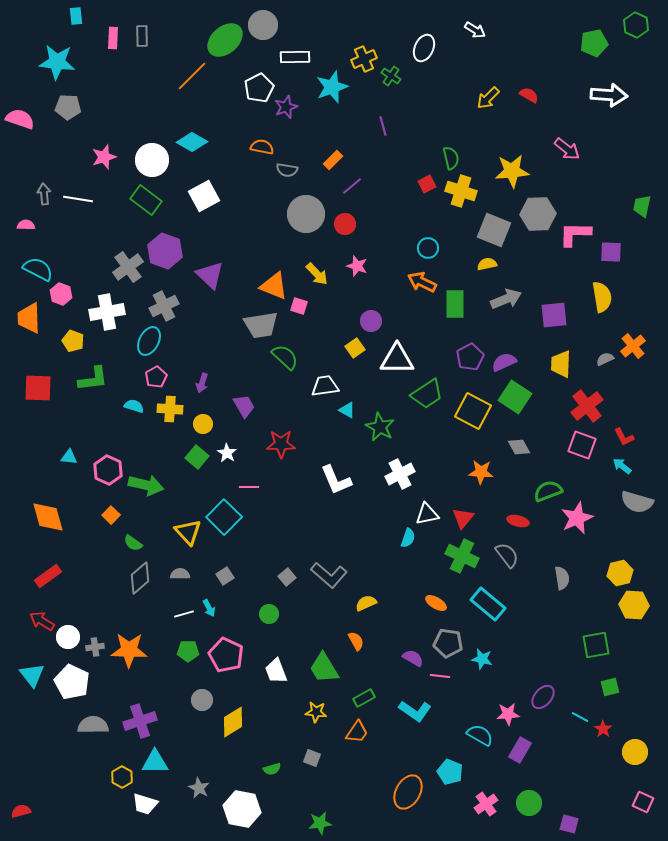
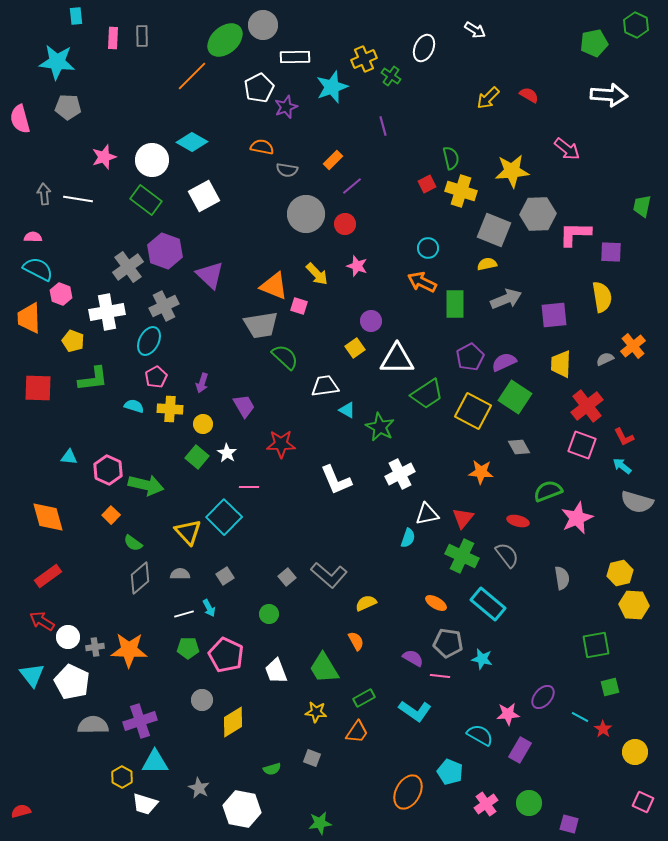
pink semicircle at (20, 119): rotated 124 degrees counterclockwise
pink semicircle at (26, 225): moved 7 px right, 12 px down
green pentagon at (188, 651): moved 3 px up
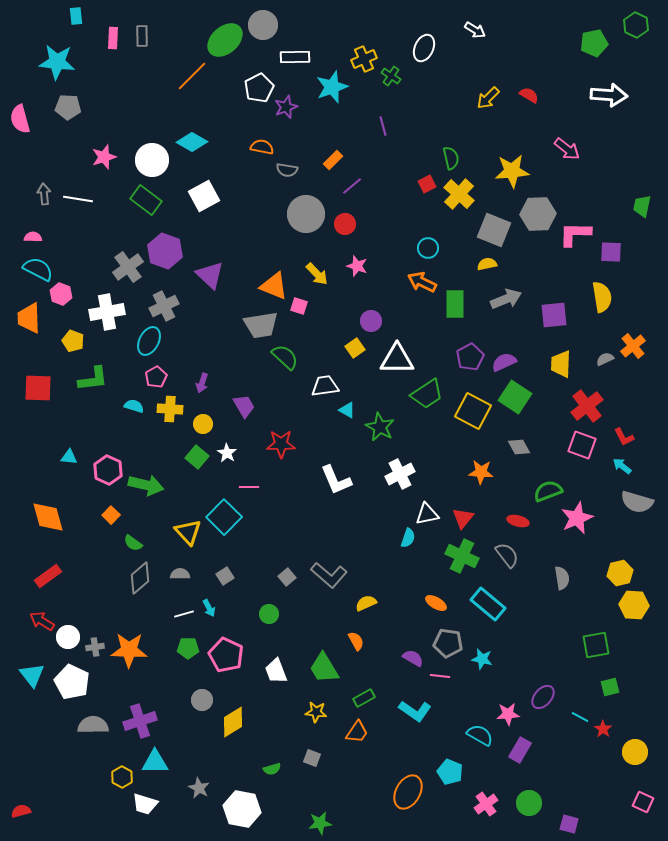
yellow cross at (461, 191): moved 2 px left, 3 px down; rotated 24 degrees clockwise
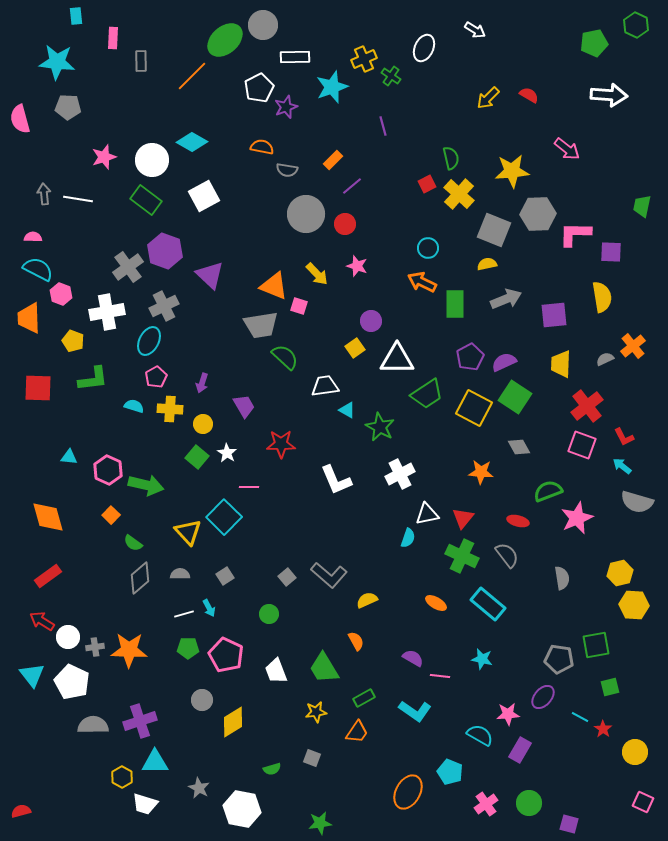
gray rectangle at (142, 36): moved 1 px left, 25 px down
yellow square at (473, 411): moved 1 px right, 3 px up
yellow semicircle at (366, 603): moved 1 px right, 3 px up
gray pentagon at (448, 643): moved 111 px right, 16 px down
yellow star at (316, 712): rotated 15 degrees counterclockwise
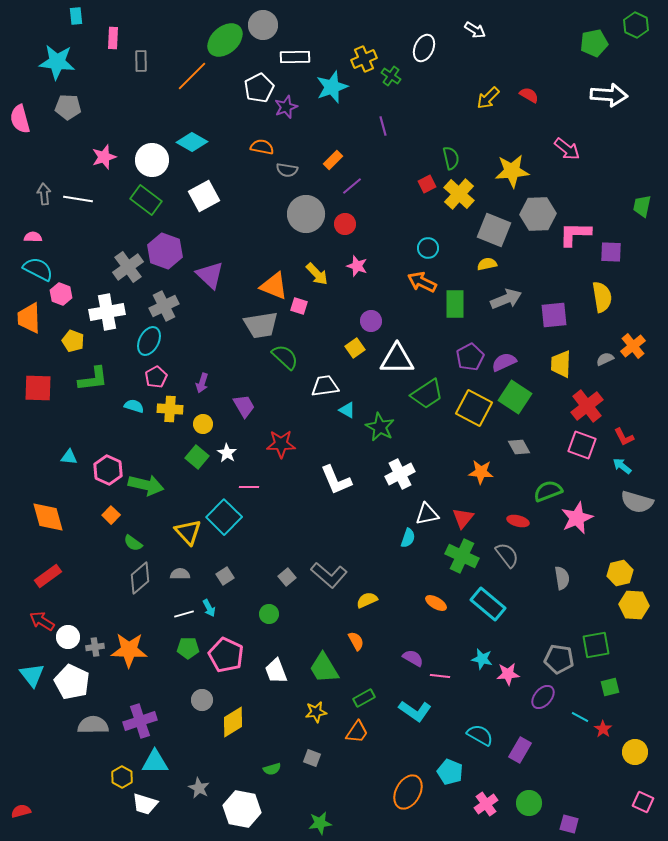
pink star at (508, 714): moved 40 px up
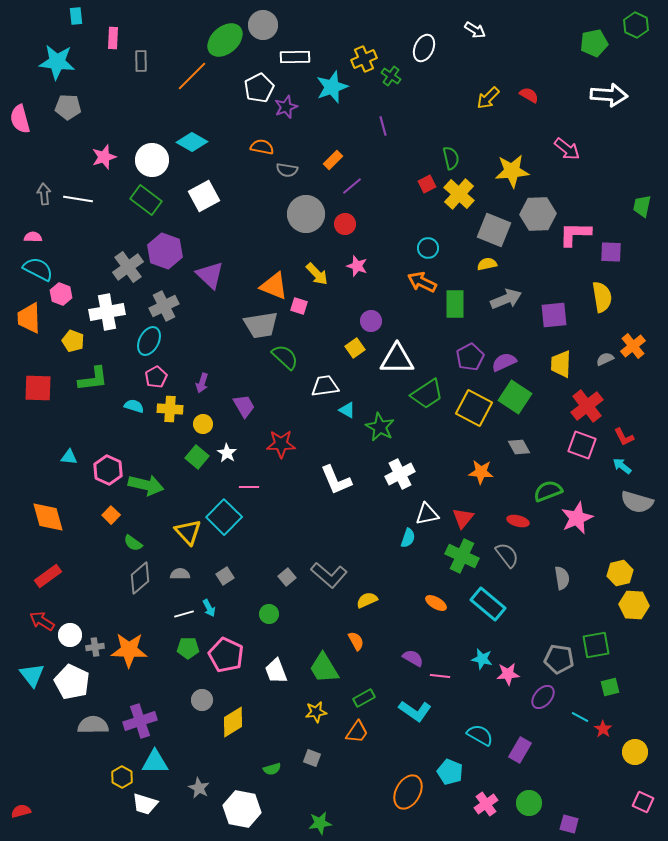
white circle at (68, 637): moved 2 px right, 2 px up
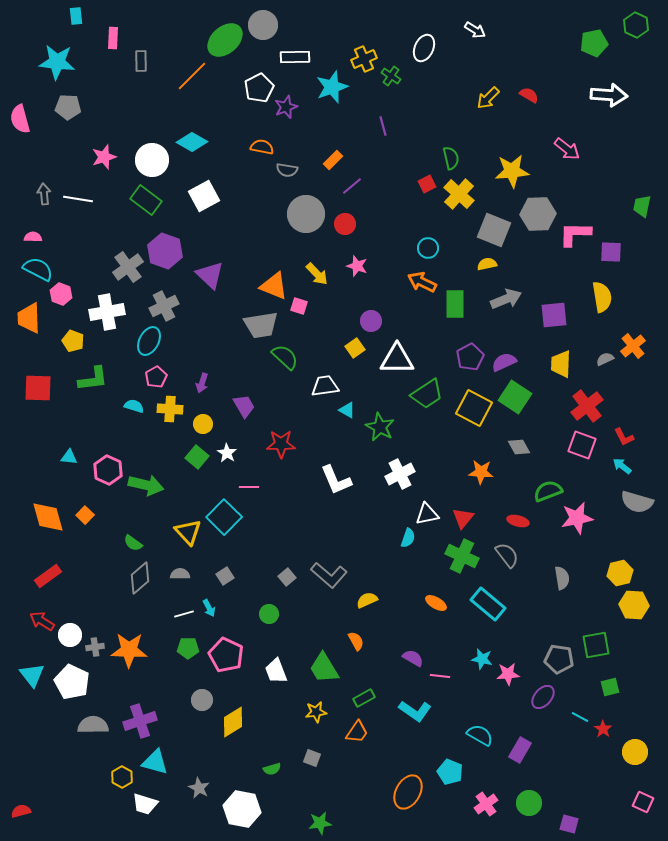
orange square at (111, 515): moved 26 px left
pink star at (577, 518): rotated 12 degrees clockwise
cyan triangle at (155, 762): rotated 16 degrees clockwise
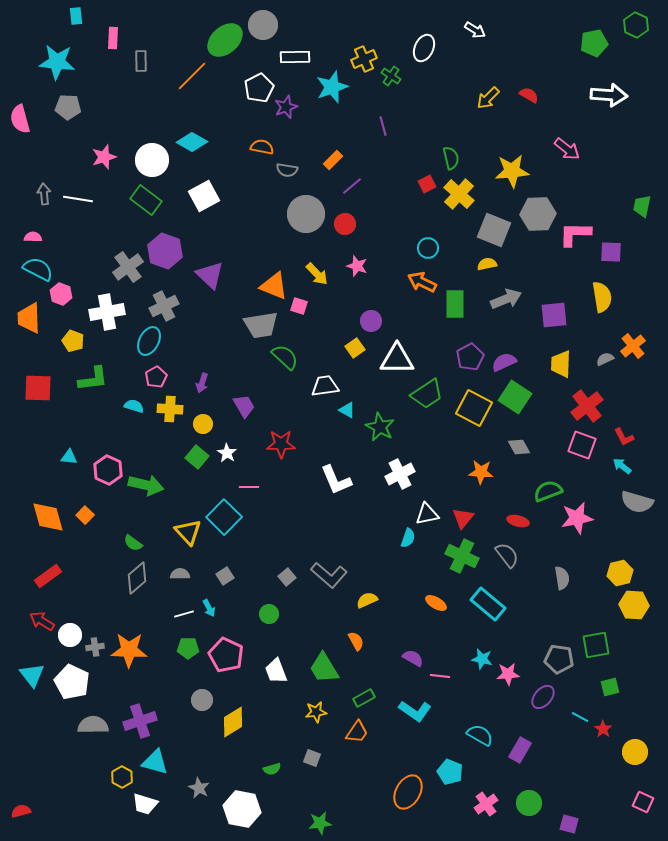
gray diamond at (140, 578): moved 3 px left
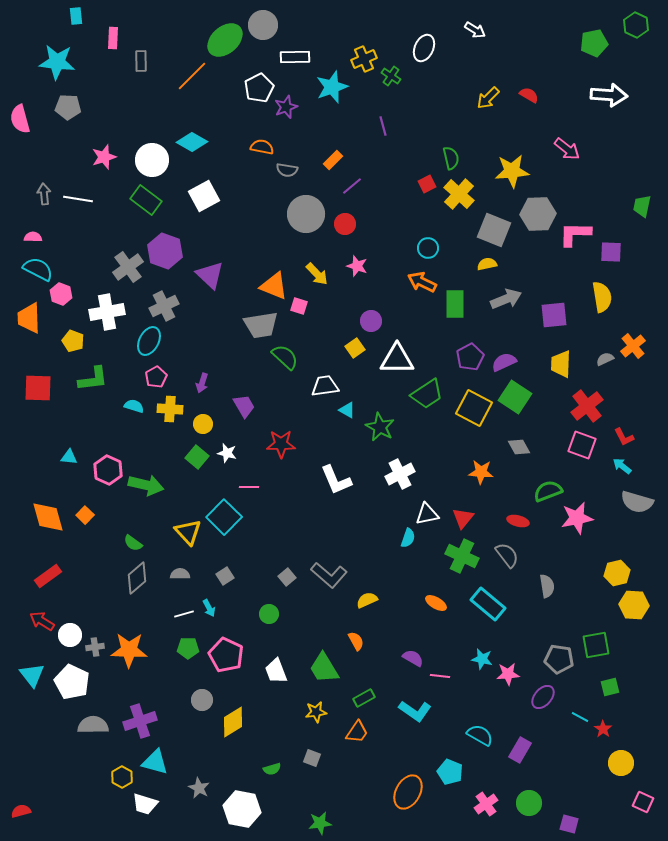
white star at (227, 453): rotated 18 degrees counterclockwise
yellow hexagon at (620, 573): moved 3 px left
gray semicircle at (562, 578): moved 15 px left, 8 px down
yellow circle at (635, 752): moved 14 px left, 11 px down
